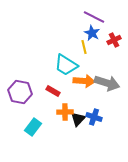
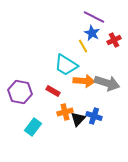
yellow line: moved 1 px left, 1 px up; rotated 16 degrees counterclockwise
orange cross: rotated 14 degrees counterclockwise
blue cross: moved 1 px up
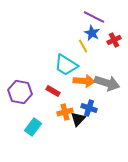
blue cross: moved 5 px left, 8 px up
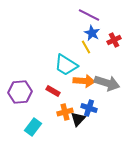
purple line: moved 5 px left, 2 px up
yellow line: moved 3 px right, 1 px down
purple hexagon: rotated 15 degrees counterclockwise
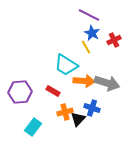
blue cross: moved 3 px right
